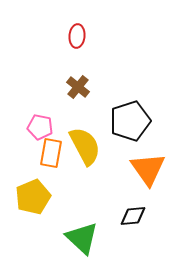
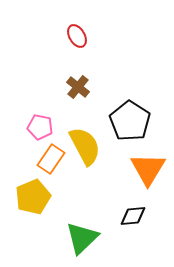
red ellipse: rotated 35 degrees counterclockwise
black pentagon: rotated 21 degrees counterclockwise
orange rectangle: moved 6 px down; rotated 24 degrees clockwise
orange triangle: rotated 6 degrees clockwise
green triangle: rotated 33 degrees clockwise
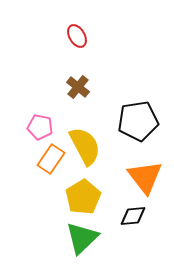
black pentagon: moved 8 px right; rotated 30 degrees clockwise
orange triangle: moved 3 px left, 8 px down; rotated 9 degrees counterclockwise
yellow pentagon: moved 50 px right; rotated 8 degrees counterclockwise
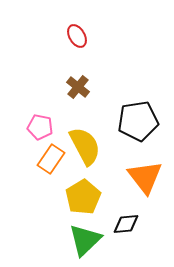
black diamond: moved 7 px left, 8 px down
green triangle: moved 3 px right, 2 px down
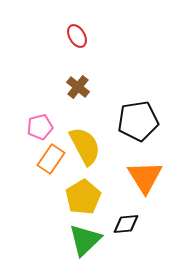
pink pentagon: rotated 25 degrees counterclockwise
orange triangle: rotated 6 degrees clockwise
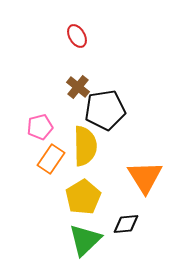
black pentagon: moved 33 px left, 11 px up
yellow semicircle: rotated 27 degrees clockwise
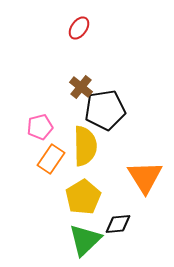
red ellipse: moved 2 px right, 8 px up; rotated 65 degrees clockwise
brown cross: moved 3 px right
black diamond: moved 8 px left
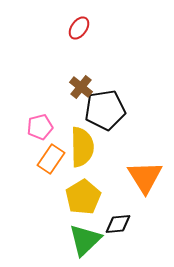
yellow semicircle: moved 3 px left, 1 px down
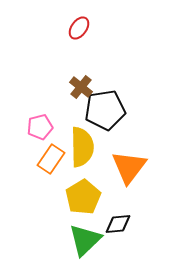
orange triangle: moved 16 px left, 10 px up; rotated 9 degrees clockwise
